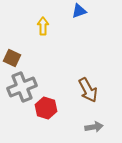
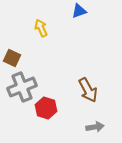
yellow arrow: moved 2 px left, 2 px down; rotated 24 degrees counterclockwise
gray arrow: moved 1 px right
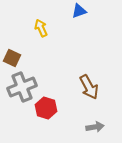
brown arrow: moved 1 px right, 3 px up
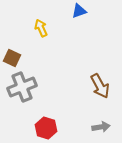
brown arrow: moved 11 px right, 1 px up
red hexagon: moved 20 px down
gray arrow: moved 6 px right
